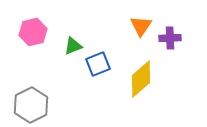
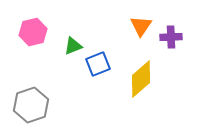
purple cross: moved 1 px right, 1 px up
gray hexagon: rotated 8 degrees clockwise
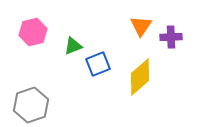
yellow diamond: moved 1 px left, 2 px up
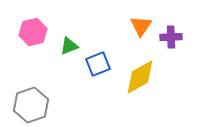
green triangle: moved 4 px left
yellow diamond: rotated 12 degrees clockwise
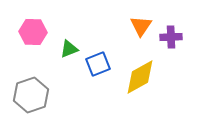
pink hexagon: rotated 16 degrees clockwise
green triangle: moved 3 px down
gray hexagon: moved 10 px up
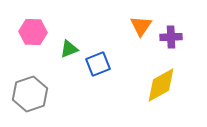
yellow diamond: moved 21 px right, 8 px down
gray hexagon: moved 1 px left, 1 px up
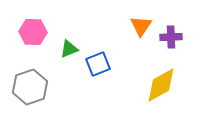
gray hexagon: moved 7 px up
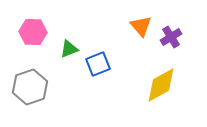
orange triangle: rotated 15 degrees counterclockwise
purple cross: rotated 30 degrees counterclockwise
